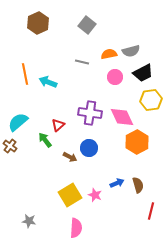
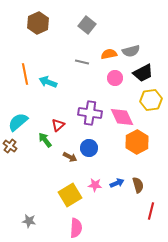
pink circle: moved 1 px down
pink star: moved 10 px up; rotated 16 degrees counterclockwise
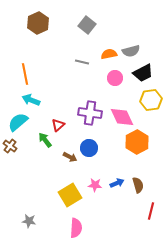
cyan arrow: moved 17 px left, 18 px down
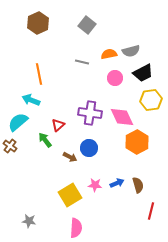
orange line: moved 14 px right
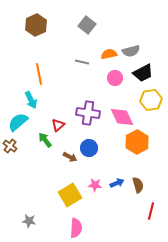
brown hexagon: moved 2 px left, 2 px down
cyan arrow: rotated 138 degrees counterclockwise
purple cross: moved 2 px left
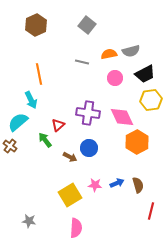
black trapezoid: moved 2 px right, 1 px down
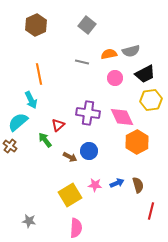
blue circle: moved 3 px down
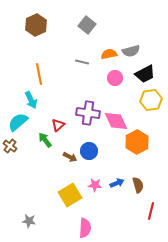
pink diamond: moved 6 px left, 4 px down
pink semicircle: moved 9 px right
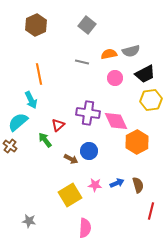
brown arrow: moved 1 px right, 2 px down
